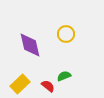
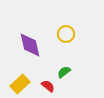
green semicircle: moved 4 px up; rotated 16 degrees counterclockwise
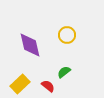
yellow circle: moved 1 px right, 1 px down
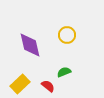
green semicircle: rotated 16 degrees clockwise
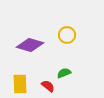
purple diamond: rotated 60 degrees counterclockwise
green semicircle: moved 1 px down
yellow rectangle: rotated 48 degrees counterclockwise
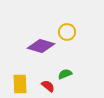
yellow circle: moved 3 px up
purple diamond: moved 11 px right, 1 px down
green semicircle: moved 1 px right, 1 px down
